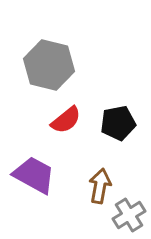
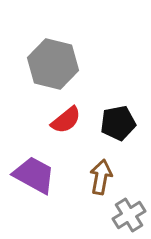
gray hexagon: moved 4 px right, 1 px up
brown arrow: moved 1 px right, 9 px up
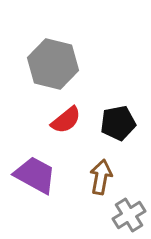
purple trapezoid: moved 1 px right
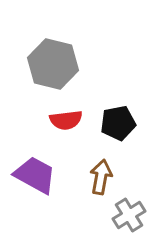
red semicircle: rotated 32 degrees clockwise
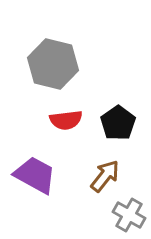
black pentagon: rotated 24 degrees counterclockwise
brown arrow: moved 4 px right, 1 px up; rotated 28 degrees clockwise
gray cross: rotated 28 degrees counterclockwise
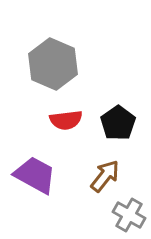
gray hexagon: rotated 9 degrees clockwise
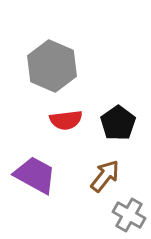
gray hexagon: moved 1 px left, 2 px down
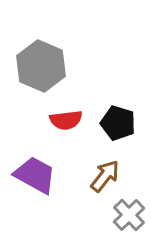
gray hexagon: moved 11 px left
black pentagon: rotated 20 degrees counterclockwise
gray cross: rotated 16 degrees clockwise
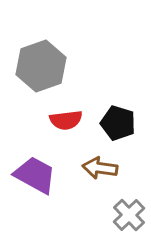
gray hexagon: rotated 18 degrees clockwise
brown arrow: moved 5 px left, 8 px up; rotated 120 degrees counterclockwise
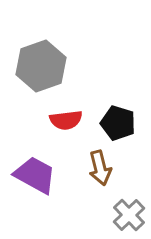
brown arrow: rotated 112 degrees counterclockwise
